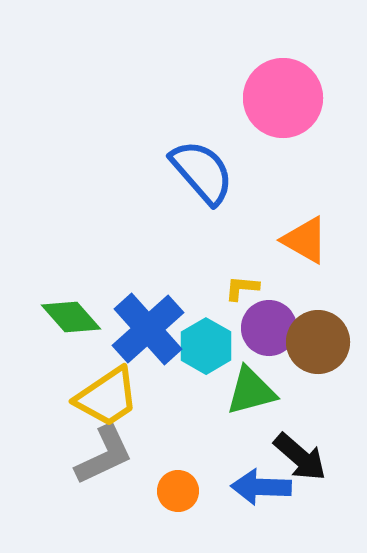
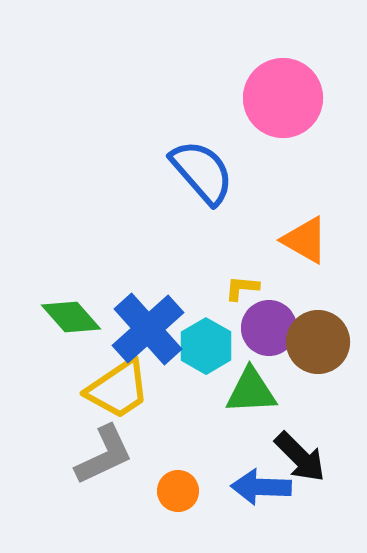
green triangle: rotated 12 degrees clockwise
yellow trapezoid: moved 11 px right, 8 px up
black arrow: rotated 4 degrees clockwise
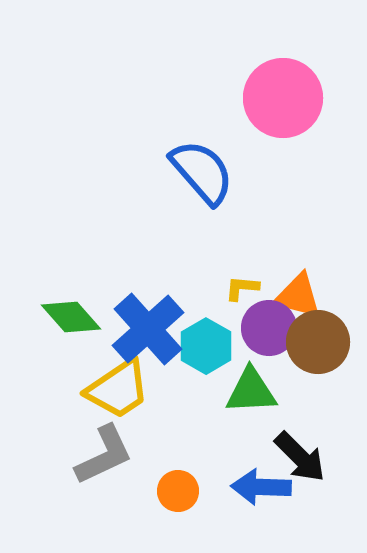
orange triangle: moved 7 px left, 56 px down; rotated 16 degrees counterclockwise
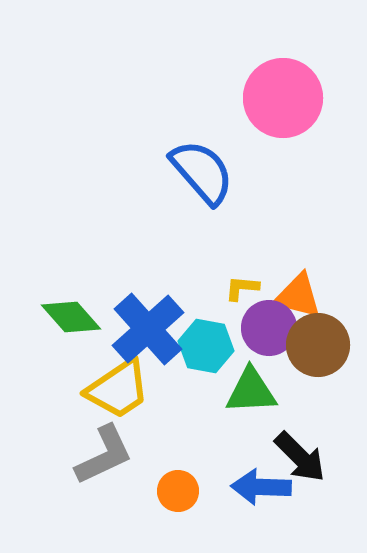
brown circle: moved 3 px down
cyan hexagon: rotated 20 degrees counterclockwise
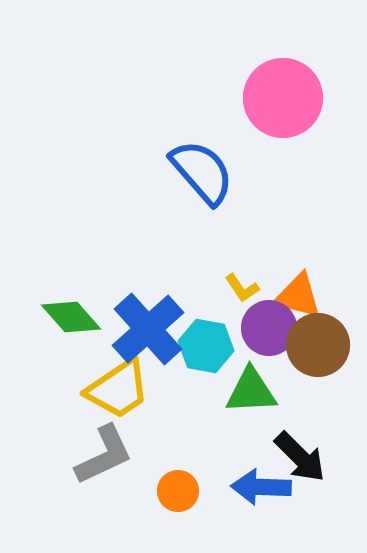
yellow L-shape: rotated 129 degrees counterclockwise
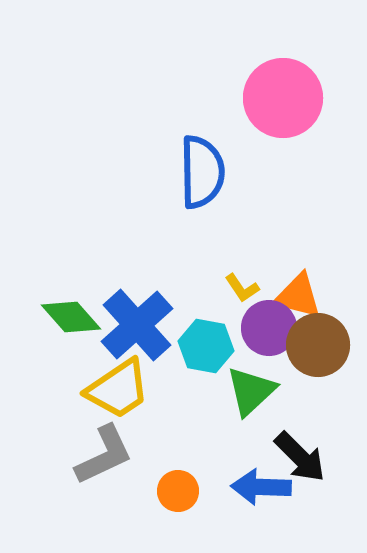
blue semicircle: rotated 40 degrees clockwise
blue cross: moved 11 px left, 4 px up
green triangle: rotated 40 degrees counterclockwise
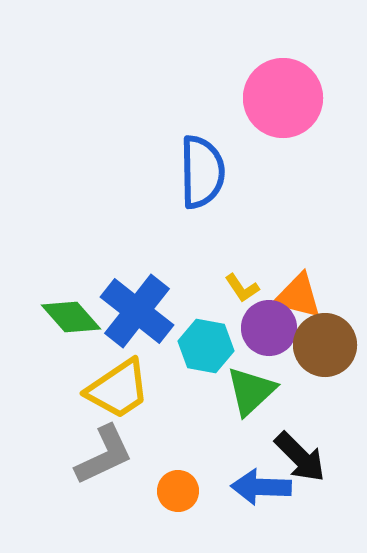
blue cross: moved 14 px up; rotated 10 degrees counterclockwise
brown circle: moved 7 px right
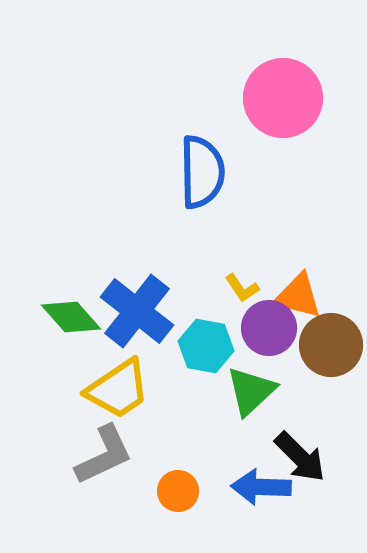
brown circle: moved 6 px right
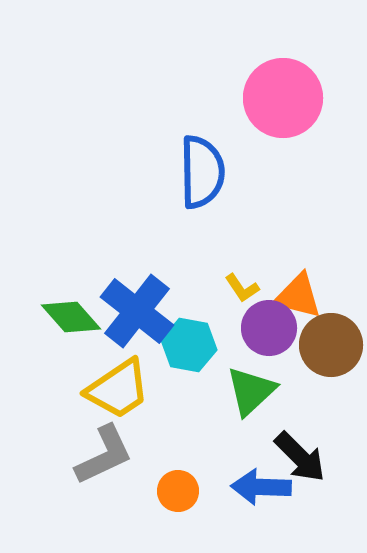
cyan hexagon: moved 17 px left, 1 px up
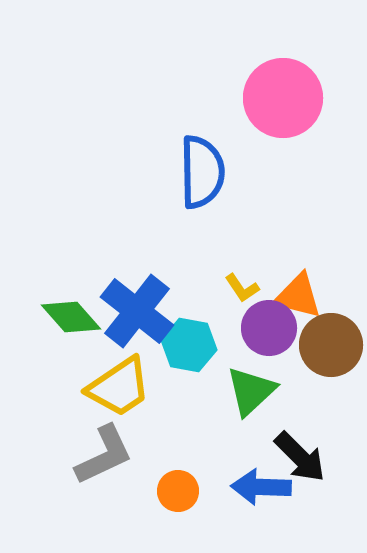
yellow trapezoid: moved 1 px right, 2 px up
